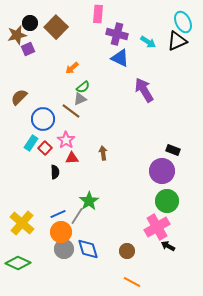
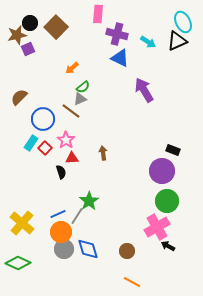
black semicircle: moved 6 px right; rotated 16 degrees counterclockwise
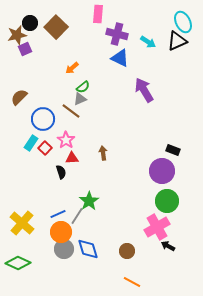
purple square: moved 3 px left
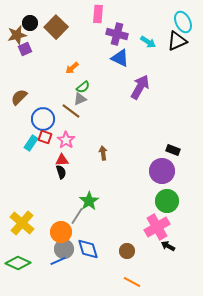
purple arrow: moved 4 px left, 3 px up; rotated 60 degrees clockwise
red square: moved 11 px up; rotated 24 degrees counterclockwise
red triangle: moved 10 px left, 2 px down
blue line: moved 47 px down
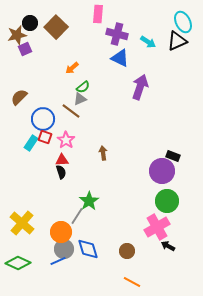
purple arrow: rotated 10 degrees counterclockwise
black rectangle: moved 6 px down
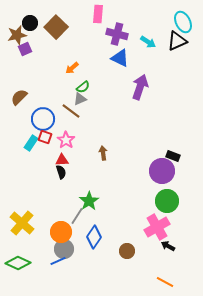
blue diamond: moved 6 px right, 12 px up; rotated 50 degrees clockwise
orange line: moved 33 px right
